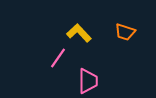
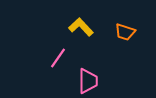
yellow L-shape: moved 2 px right, 6 px up
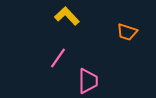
yellow L-shape: moved 14 px left, 11 px up
orange trapezoid: moved 2 px right
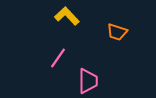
orange trapezoid: moved 10 px left
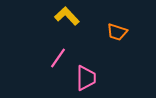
pink trapezoid: moved 2 px left, 3 px up
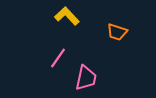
pink trapezoid: rotated 12 degrees clockwise
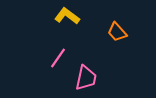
yellow L-shape: rotated 10 degrees counterclockwise
orange trapezoid: rotated 30 degrees clockwise
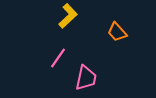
yellow L-shape: moved 1 px right; rotated 100 degrees clockwise
